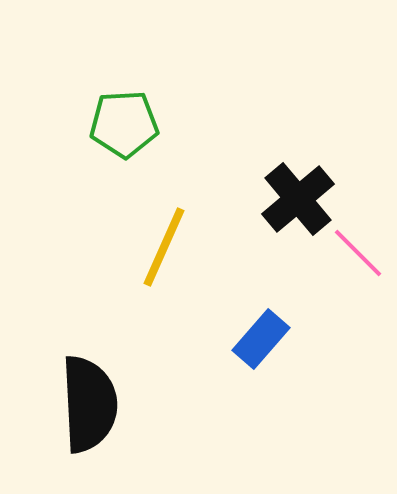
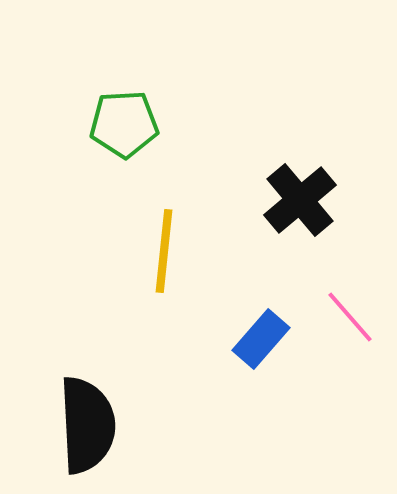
black cross: moved 2 px right, 1 px down
yellow line: moved 4 px down; rotated 18 degrees counterclockwise
pink line: moved 8 px left, 64 px down; rotated 4 degrees clockwise
black semicircle: moved 2 px left, 21 px down
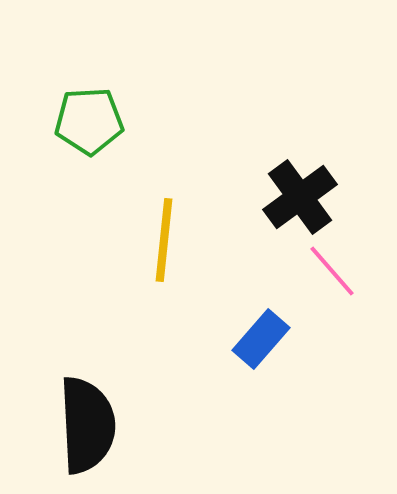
green pentagon: moved 35 px left, 3 px up
black cross: moved 3 px up; rotated 4 degrees clockwise
yellow line: moved 11 px up
pink line: moved 18 px left, 46 px up
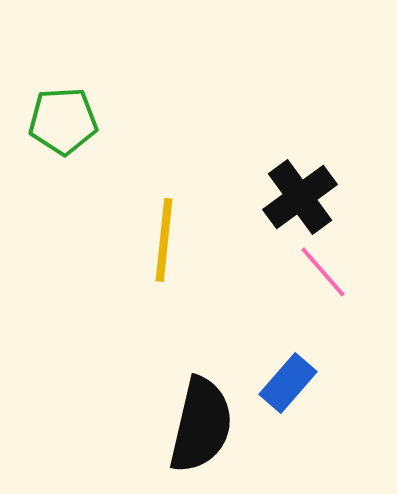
green pentagon: moved 26 px left
pink line: moved 9 px left, 1 px down
blue rectangle: moved 27 px right, 44 px down
black semicircle: moved 114 px right; rotated 16 degrees clockwise
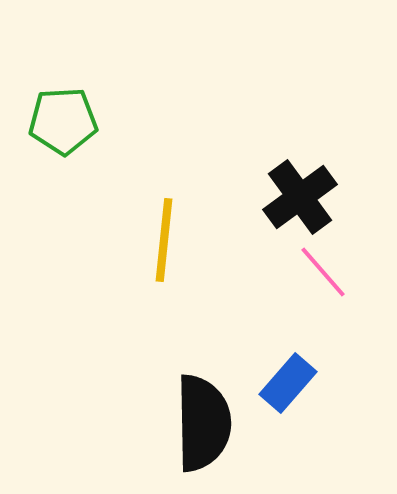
black semicircle: moved 2 px right, 2 px up; rotated 14 degrees counterclockwise
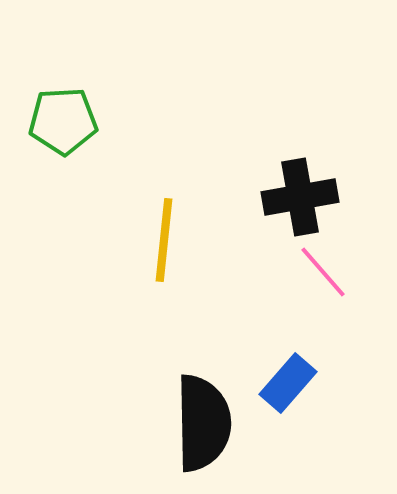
black cross: rotated 26 degrees clockwise
